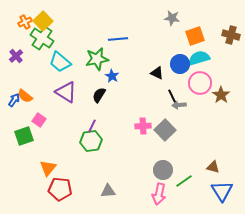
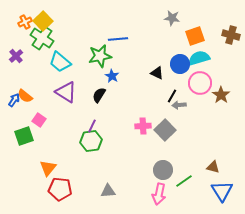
green star: moved 3 px right, 3 px up
black line: rotated 56 degrees clockwise
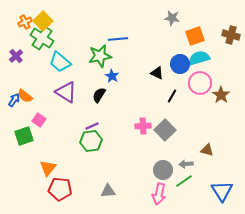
gray arrow: moved 7 px right, 59 px down
purple line: rotated 40 degrees clockwise
brown triangle: moved 6 px left, 17 px up
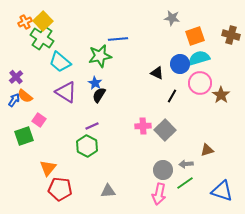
purple cross: moved 21 px down
blue star: moved 17 px left, 7 px down
green hexagon: moved 4 px left, 5 px down; rotated 25 degrees counterclockwise
brown triangle: rotated 32 degrees counterclockwise
green line: moved 1 px right, 2 px down
blue triangle: rotated 40 degrees counterclockwise
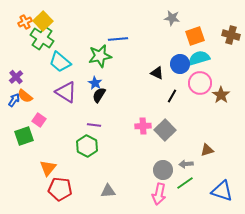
purple line: moved 2 px right, 1 px up; rotated 32 degrees clockwise
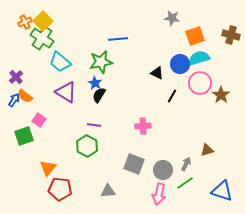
green star: moved 1 px right, 6 px down
gray square: moved 31 px left, 34 px down; rotated 25 degrees counterclockwise
gray arrow: rotated 120 degrees clockwise
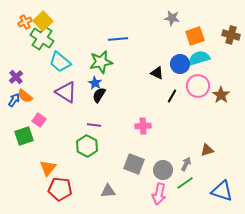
pink circle: moved 2 px left, 3 px down
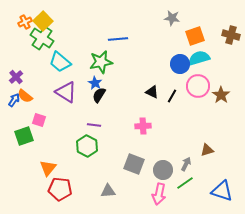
black triangle: moved 5 px left, 19 px down
pink square: rotated 16 degrees counterclockwise
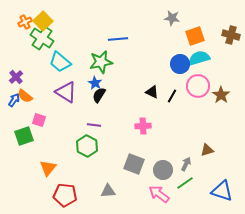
red pentagon: moved 5 px right, 6 px down
pink arrow: rotated 115 degrees clockwise
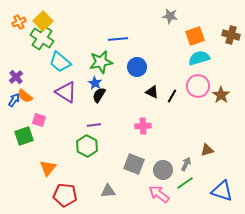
gray star: moved 2 px left, 2 px up
orange cross: moved 6 px left
blue circle: moved 43 px left, 3 px down
purple line: rotated 16 degrees counterclockwise
